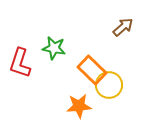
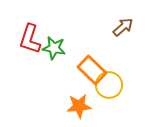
red L-shape: moved 10 px right, 24 px up
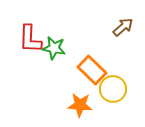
red L-shape: rotated 16 degrees counterclockwise
yellow circle: moved 4 px right, 4 px down
orange star: moved 1 px right, 1 px up; rotated 10 degrees clockwise
